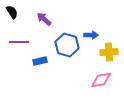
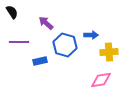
purple arrow: moved 2 px right, 4 px down
blue hexagon: moved 2 px left
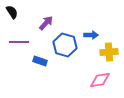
purple arrow: rotated 91 degrees clockwise
blue rectangle: rotated 32 degrees clockwise
pink diamond: moved 1 px left
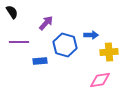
blue rectangle: rotated 24 degrees counterclockwise
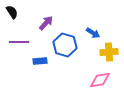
blue arrow: moved 2 px right, 2 px up; rotated 32 degrees clockwise
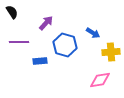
yellow cross: moved 2 px right
